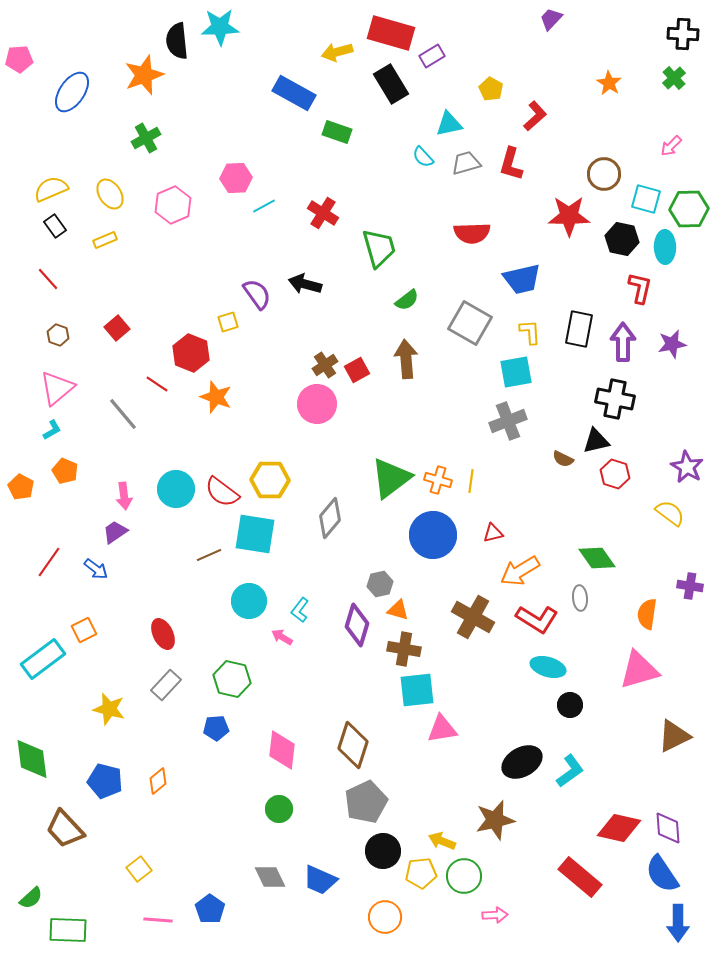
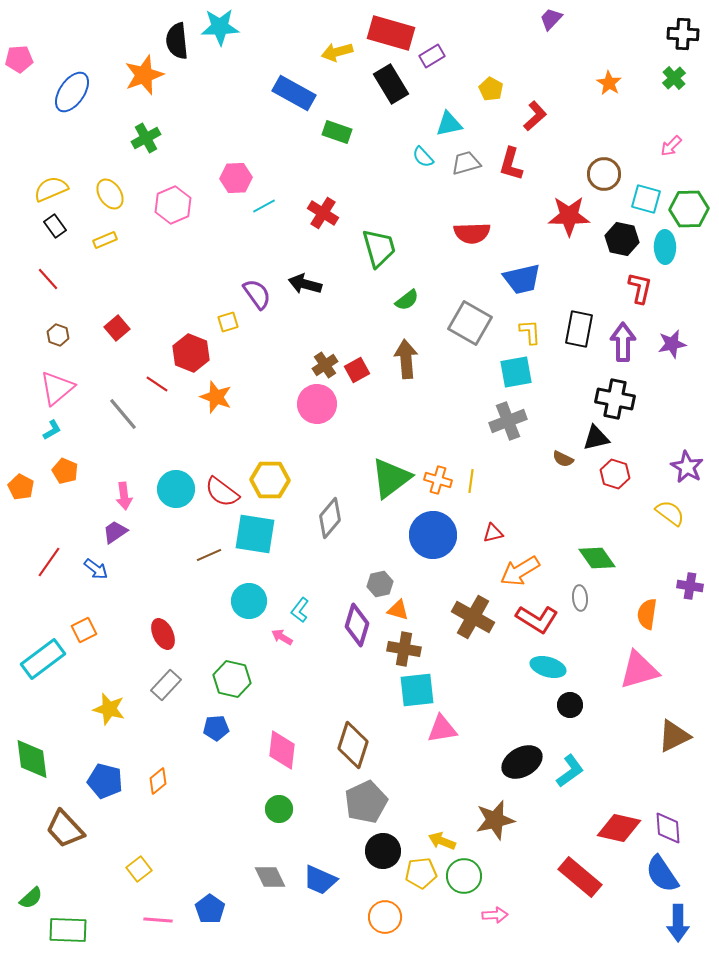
black triangle at (596, 441): moved 3 px up
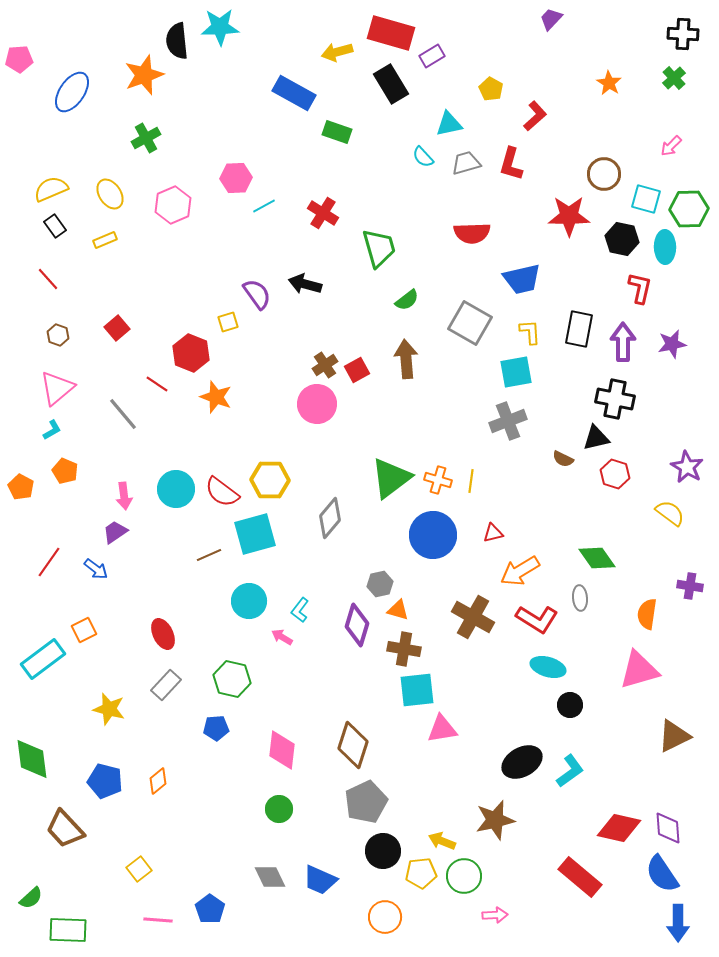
cyan square at (255, 534): rotated 24 degrees counterclockwise
